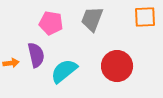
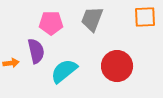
pink pentagon: rotated 10 degrees counterclockwise
purple semicircle: moved 4 px up
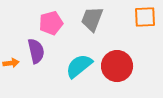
pink pentagon: rotated 15 degrees counterclockwise
cyan semicircle: moved 15 px right, 5 px up
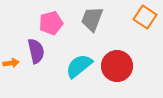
orange square: rotated 35 degrees clockwise
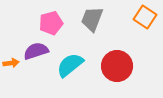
purple semicircle: rotated 95 degrees counterclockwise
cyan semicircle: moved 9 px left, 1 px up
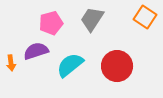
gray trapezoid: rotated 12 degrees clockwise
orange arrow: rotated 91 degrees clockwise
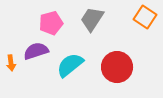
red circle: moved 1 px down
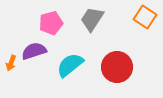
purple semicircle: moved 2 px left
orange arrow: rotated 28 degrees clockwise
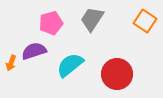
orange square: moved 4 px down
red circle: moved 7 px down
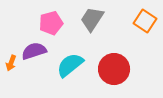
red circle: moved 3 px left, 5 px up
